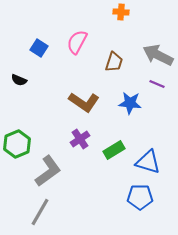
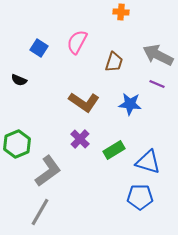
blue star: moved 1 px down
purple cross: rotated 12 degrees counterclockwise
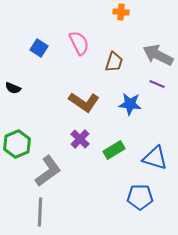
pink semicircle: moved 2 px right, 1 px down; rotated 125 degrees clockwise
black semicircle: moved 6 px left, 8 px down
blue triangle: moved 7 px right, 4 px up
gray line: rotated 28 degrees counterclockwise
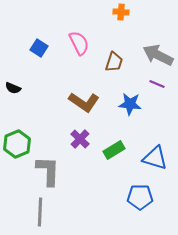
gray L-shape: rotated 52 degrees counterclockwise
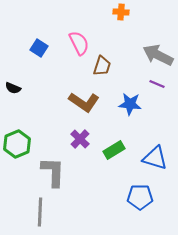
brown trapezoid: moved 12 px left, 4 px down
gray L-shape: moved 5 px right, 1 px down
